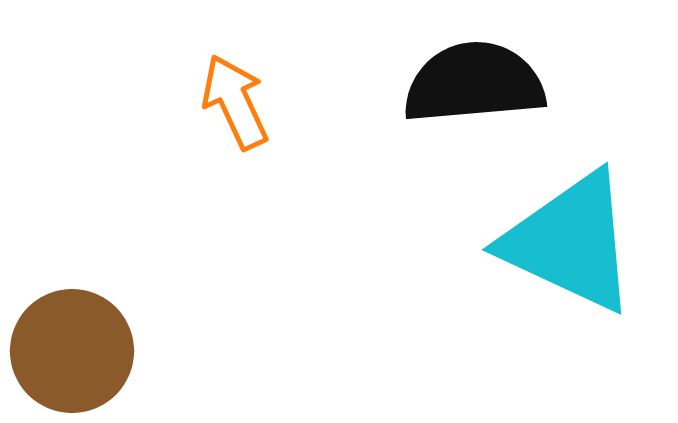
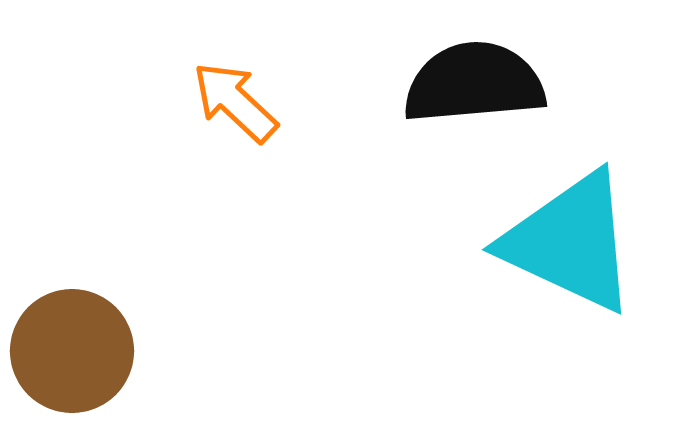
orange arrow: rotated 22 degrees counterclockwise
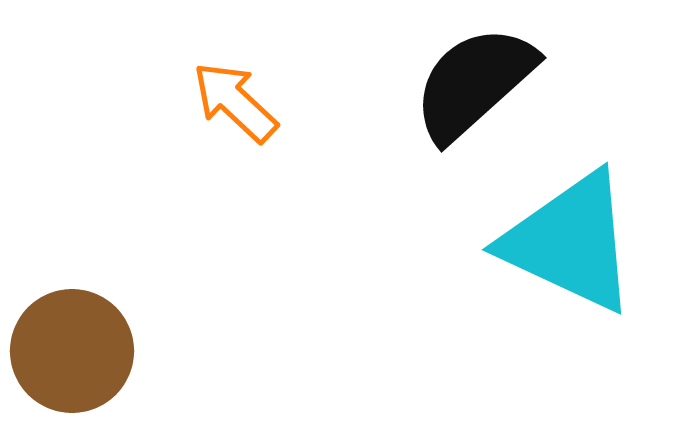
black semicircle: rotated 37 degrees counterclockwise
